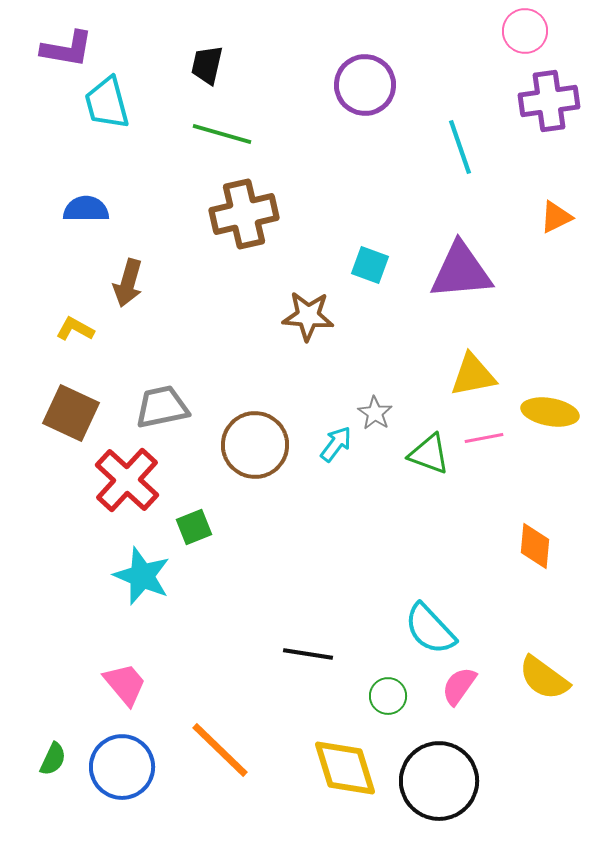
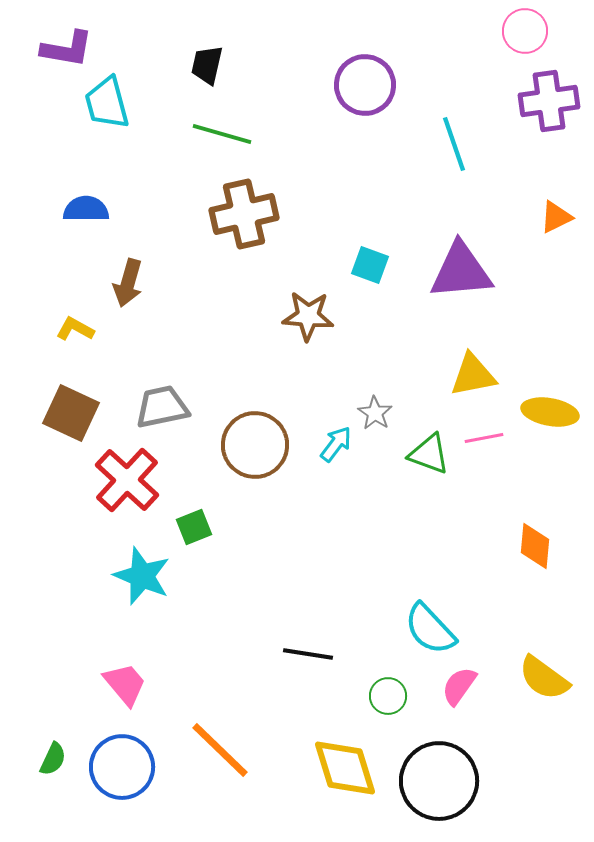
cyan line: moved 6 px left, 3 px up
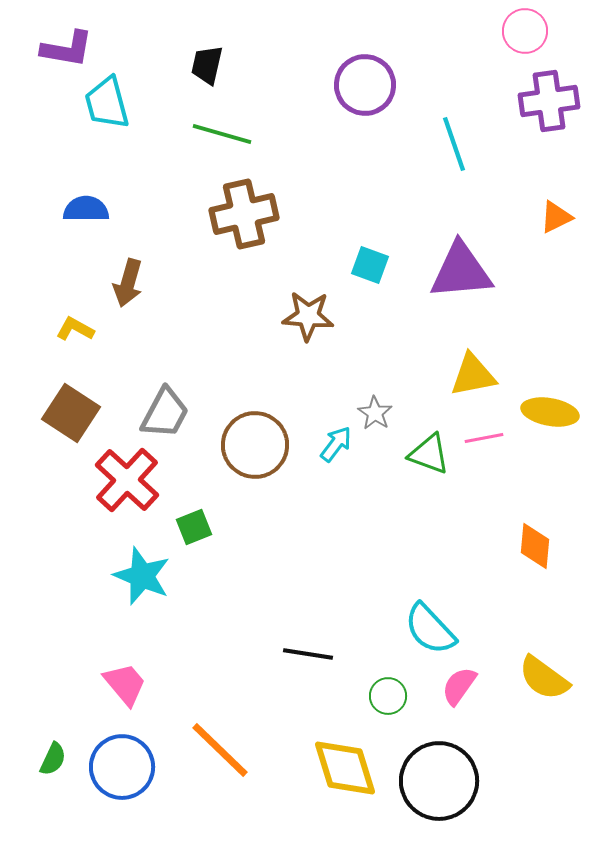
gray trapezoid: moved 3 px right, 6 px down; rotated 130 degrees clockwise
brown square: rotated 8 degrees clockwise
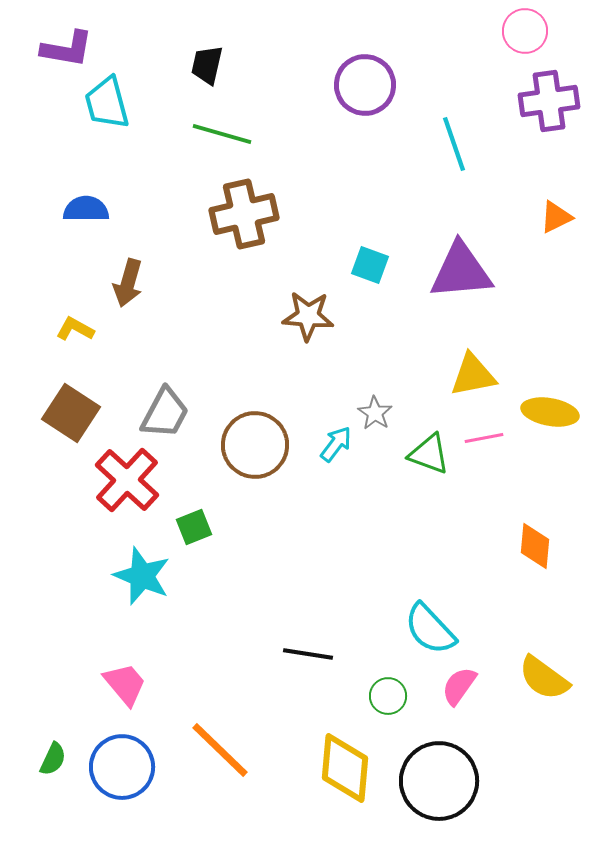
yellow diamond: rotated 22 degrees clockwise
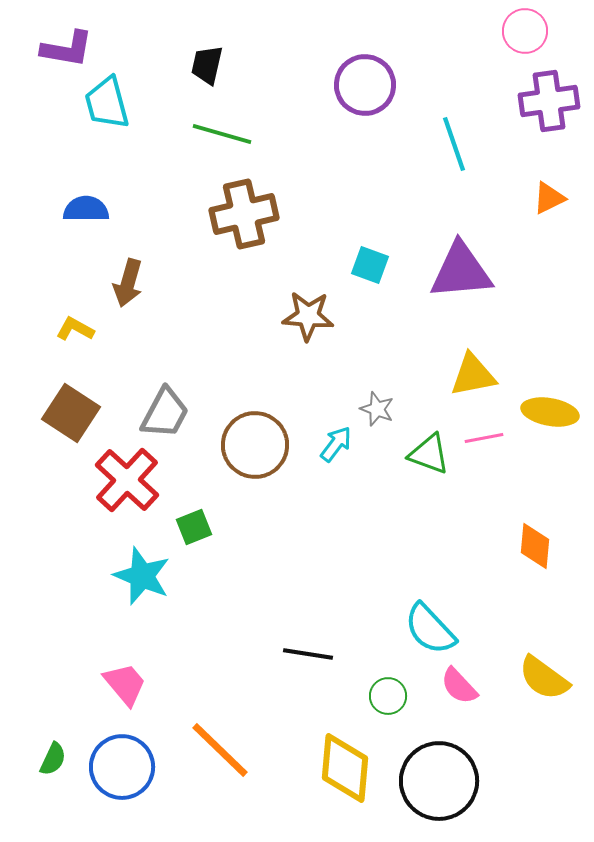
orange triangle: moved 7 px left, 19 px up
gray star: moved 2 px right, 4 px up; rotated 12 degrees counterclockwise
pink semicircle: rotated 78 degrees counterclockwise
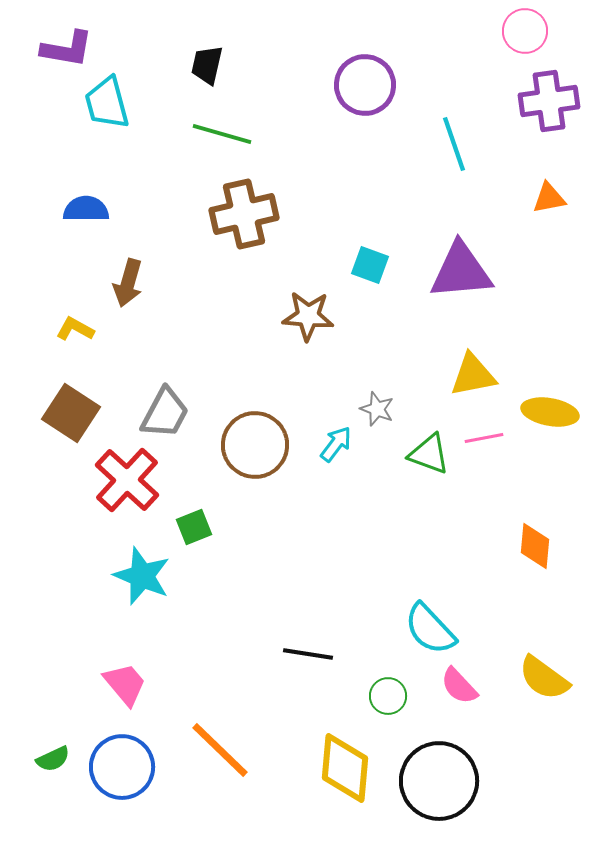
orange triangle: rotated 15 degrees clockwise
green semicircle: rotated 40 degrees clockwise
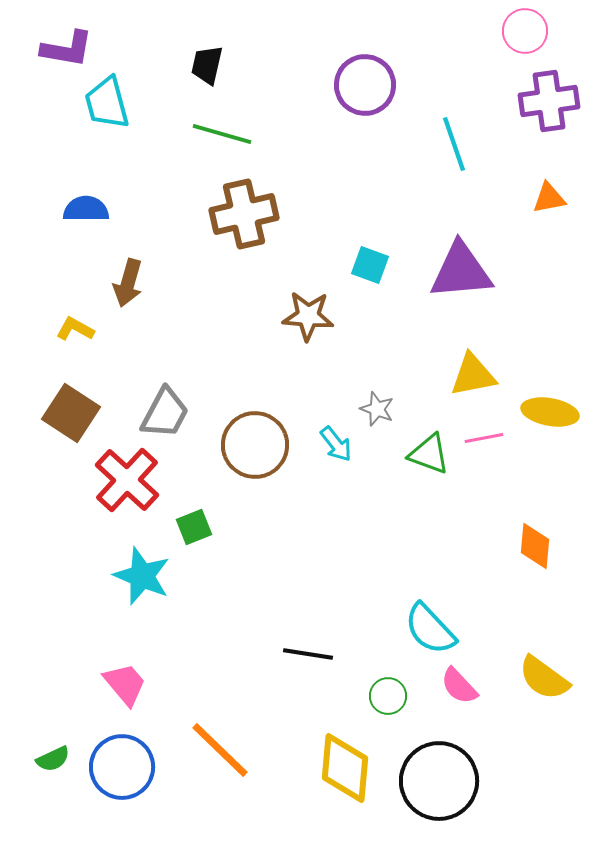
cyan arrow: rotated 105 degrees clockwise
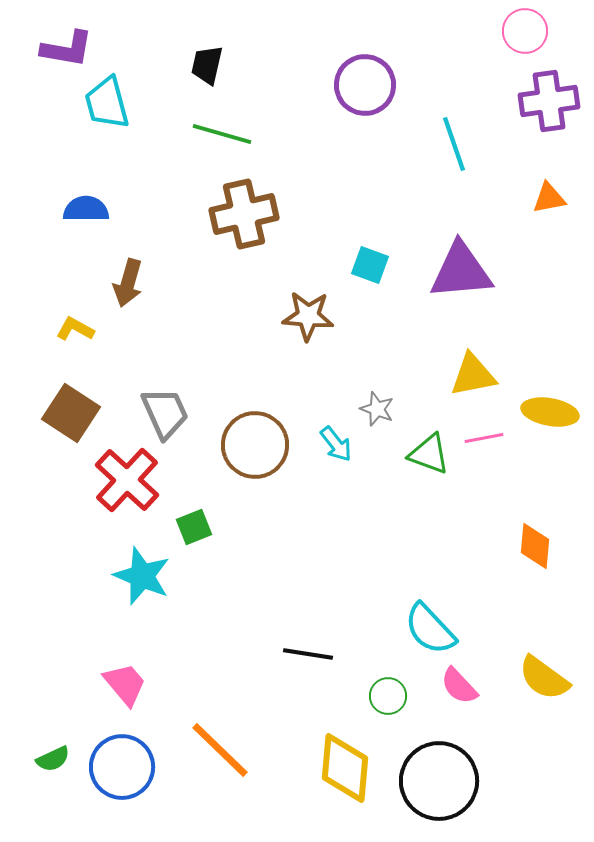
gray trapezoid: rotated 52 degrees counterclockwise
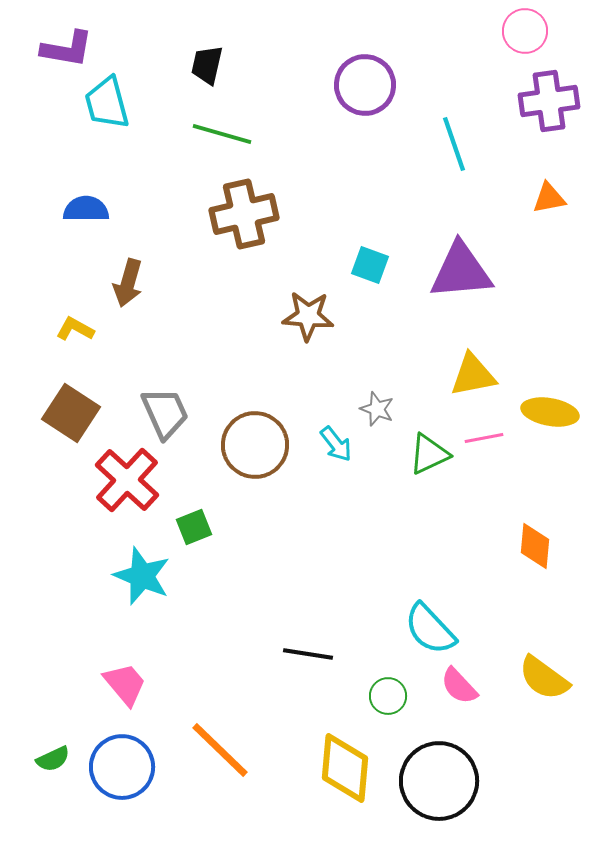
green triangle: rotated 45 degrees counterclockwise
